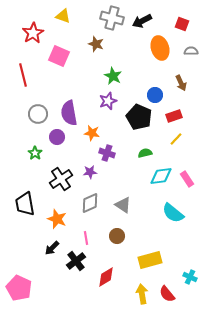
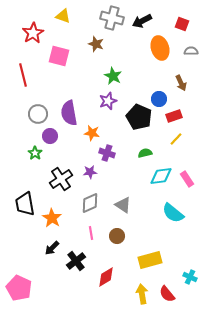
pink square at (59, 56): rotated 10 degrees counterclockwise
blue circle at (155, 95): moved 4 px right, 4 px down
purple circle at (57, 137): moved 7 px left, 1 px up
orange star at (57, 219): moved 5 px left, 1 px up; rotated 12 degrees clockwise
pink line at (86, 238): moved 5 px right, 5 px up
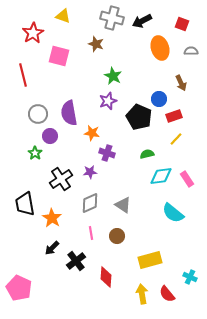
green semicircle at (145, 153): moved 2 px right, 1 px down
red diamond at (106, 277): rotated 55 degrees counterclockwise
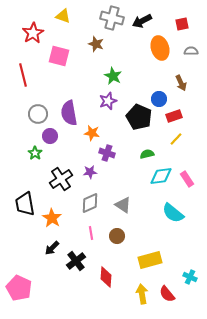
red square at (182, 24): rotated 32 degrees counterclockwise
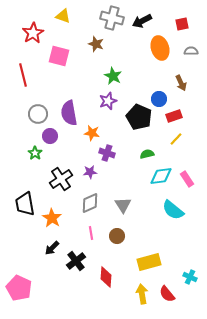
gray triangle at (123, 205): rotated 24 degrees clockwise
cyan semicircle at (173, 213): moved 3 px up
yellow rectangle at (150, 260): moved 1 px left, 2 px down
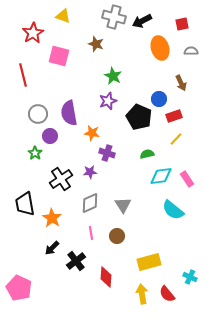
gray cross at (112, 18): moved 2 px right, 1 px up
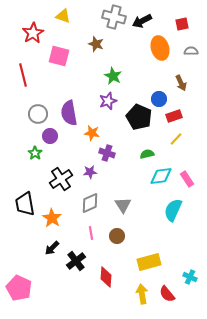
cyan semicircle at (173, 210): rotated 75 degrees clockwise
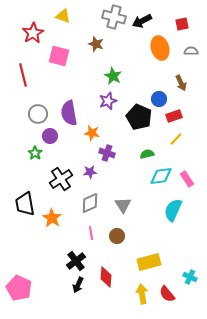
black arrow at (52, 248): moved 26 px right, 37 px down; rotated 21 degrees counterclockwise
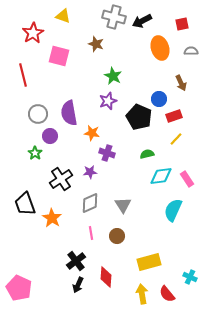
black trapezoid at (25, 204): rotated 10 degrees counterclockwise
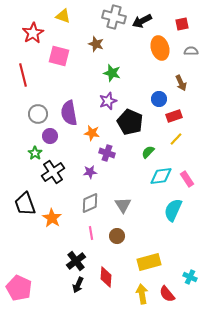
green star at (113, 76): moved 1 px left, 3 px up; rotated 12 degrees counterclockwise
black pentagon at (139, 117): moved 9 px left, 5 px down
green semicircle at (147, 154): moved 1 px right, 2 px up; rotated 32 degrees counterclockwise
black cross at (61, 179): moved 8 px left, 7 px up
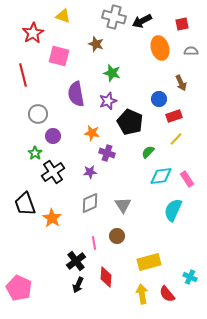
purple semicircle at (69, 113): moved 7 px right, 19 px up
purple circle at (50, 136): moved 3 px right
pink line at (91, 233): moved 3 px right, 10 px down
